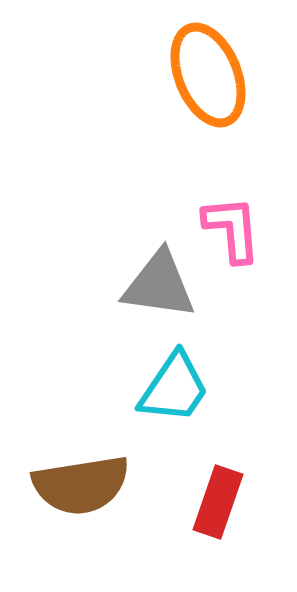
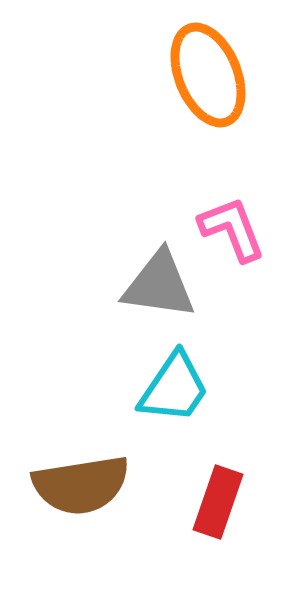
pink L-shape: rotated 16 degrees counterclockwise
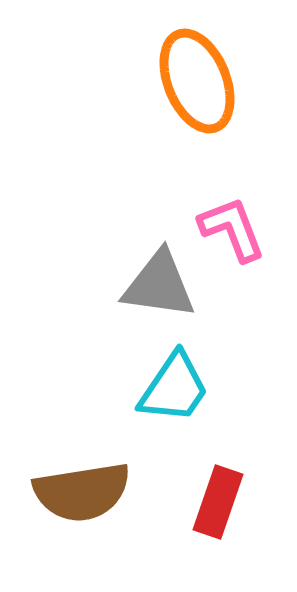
orange ellipse: moved 11 px left, 6 px down
brown semicircle: moved 1 px right, 7 px down
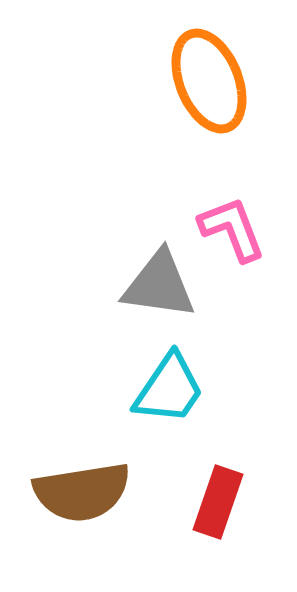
orange ellipse: moved 12 px right
cyan trapezoid: moved 5 px left, 1 px down
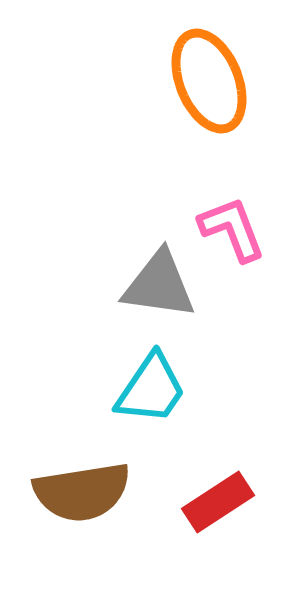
cyan trapezoid: moved 18 px left
red rectangle: rotated 38 degrees clockwise
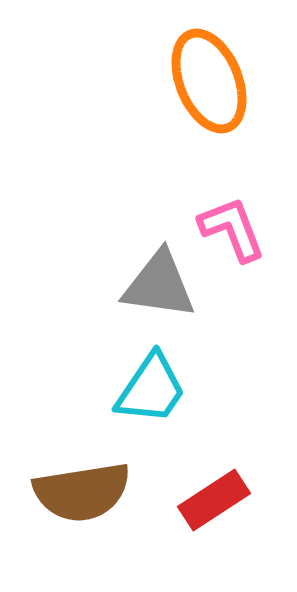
red rectangle: moved 4 px left, 2 px up
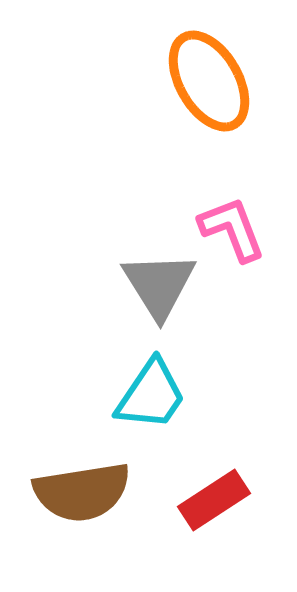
orange ellipse: rotated 8 degrees counterclockwise
gray triangle: rotated 50 degrees clockwise
cyan trapezoid: moved 6 px down
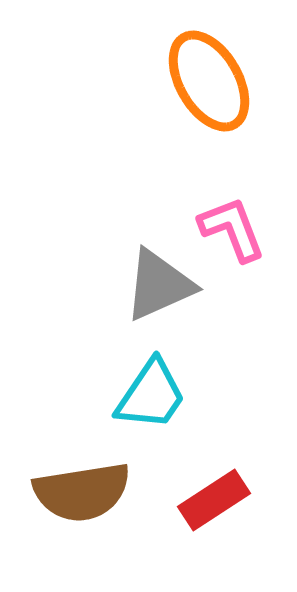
gray triangle: rotated 38 degrees clockwise
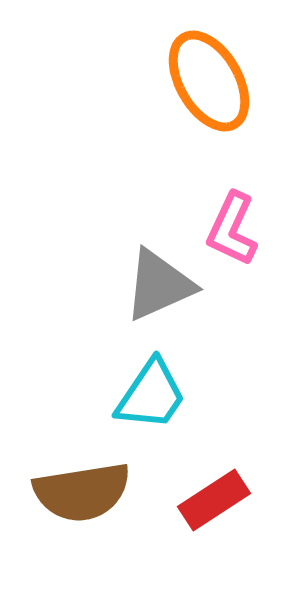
pink L-shape: rotated 134 degrees counterclockwise
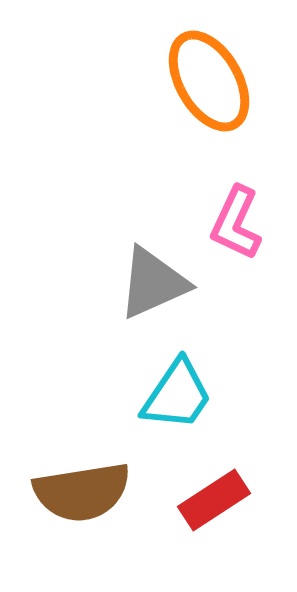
pink L-shape: moved 4 px right, 6 px up
gray triangle: moved 6 px left, 2 px up
cyan trapezoid: moved 26 px right
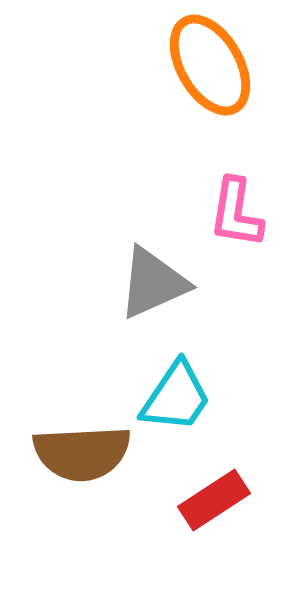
orange ellipse: moved 1 px right, 16 px up
pink L-shape: moved 10 px up; rotated 16 degrees counterclockwise
cyan trapezoid: moved 1 px left, 2 px down
brown semicircle: moved 39 px up; rotated 6 degrees clockwise
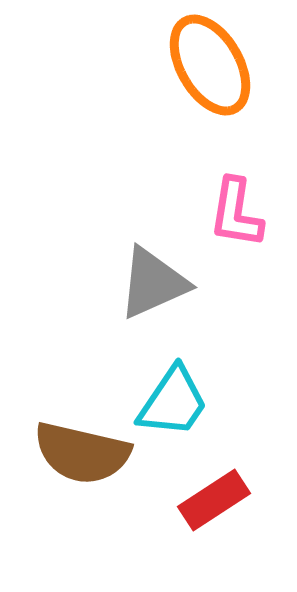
cyan trapezoid: moved 3 px left, 5 px down
brown semicircle: rotated 16 degrees clockwise
